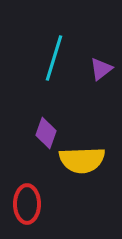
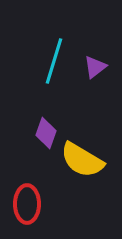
cyan line: moved 3 px down
purple triangle: moved 6 px left, 2 px up
yellow semicircle: rotated 33 degrees clockwise
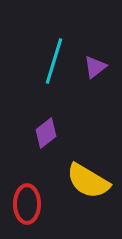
purple diamond: rotated 32 degrees clockwise
yellow semicircle: moved 6 px right, 21 px down
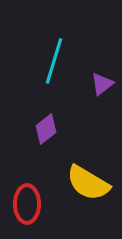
purple triangle: moved 7 px right, 17 px down
purple diamond: moved 4 px up
yellow semicircle: moved 2 px down
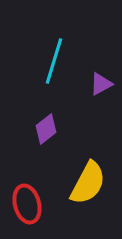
purple triangle: moved 1 px left; rotated 10 degrees clockwise
yellow semicircle: rotated 93 degrees counterclockwise
red ellipse: rotated 15 degrees counterclockwise
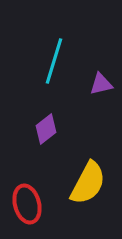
purple triangle: rotated 15 degrees clockwise
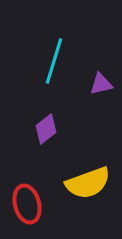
yellow semicircle: rotated 42 degrees clockwise
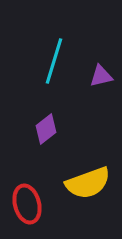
purple triangle: moved 8 px up
